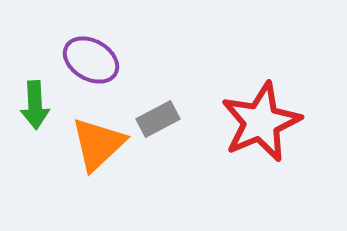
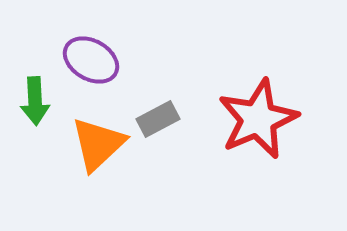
green arrow: moved 4 px up
red star: moved 3 px left, 3 px up
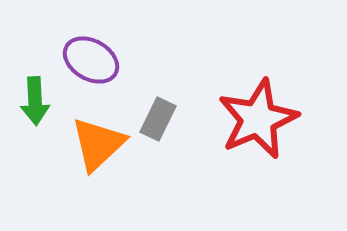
gray rectangle: rotated 36 degrees counterclockwise
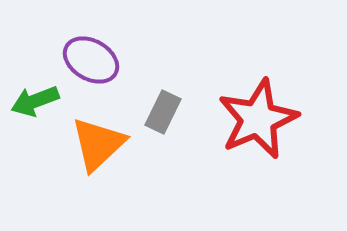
green arrow: rotated 72 degrees clockwise
gray rectangle: moved 5 px right, 7 px up
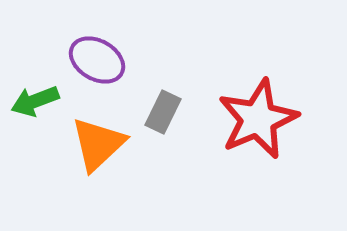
purple ellipse: moved 6 px right
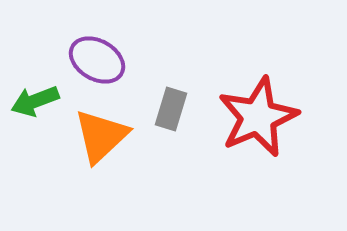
gray rectangle: moved 8 px right, 3 px up; rotated 9 degrees counterclockwise
red star: moved 2 px up
orange triangle: moved 3 px right, 8 px up
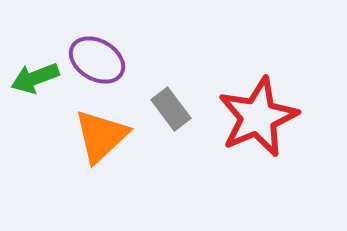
green arrow: moved 23 px up
gray rectangle: rotated 54 degrees counterclockwise
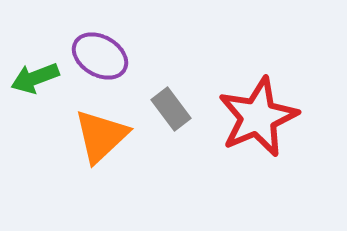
purple ellipse: moved 3 px right, 4 px up
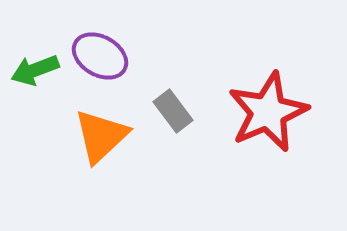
green arrow: moved 8 px up
gray rectangle: moved 2 px right, 2 px down
red star: moved 10 px right, 5 px up
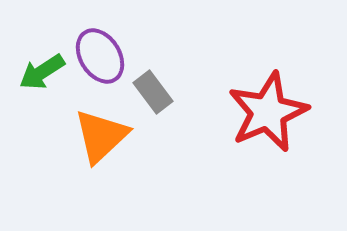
purple ellipse: rotated 28 degrees clockwise
green arrow: moved 7 px right, 2 px down; rotated 12 degrees counterclockwise
gray rectangle: moved 20 px left, 19 px up
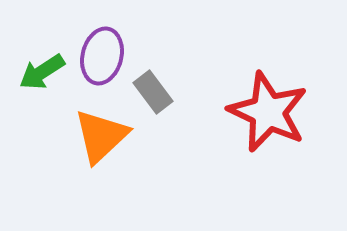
purple ellipse: moved 2 px right; rotated 46 degrees clockwise
red star: rotated 24 degrees counterclockwise
